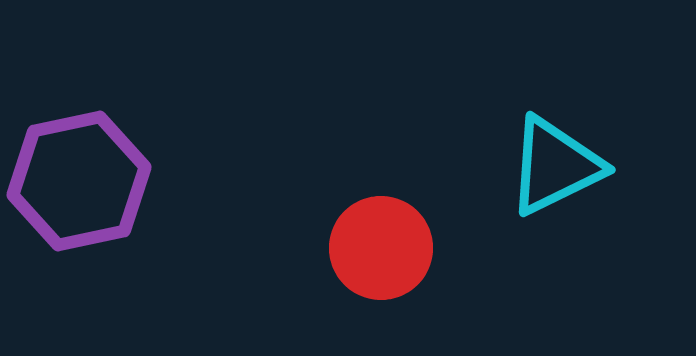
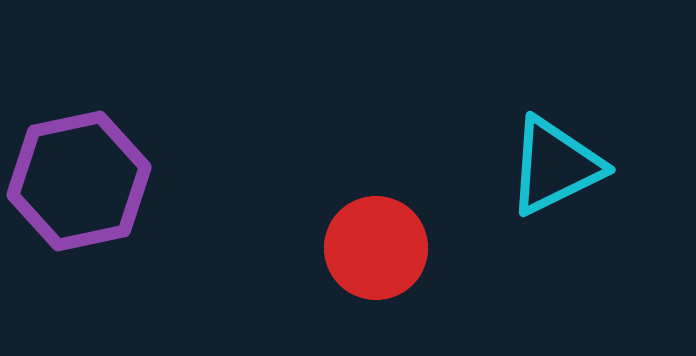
red circle: moved 5 px left
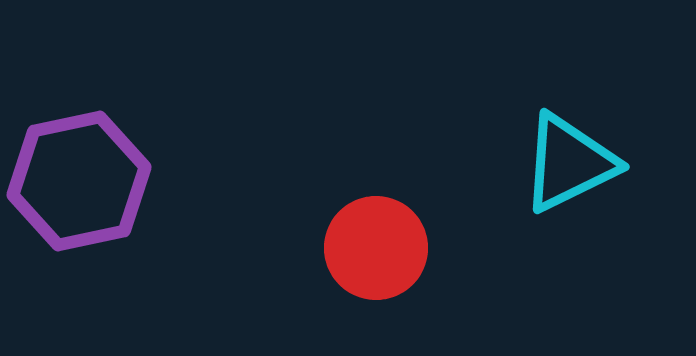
cyan triangle: moved 14 px right, 3 px up
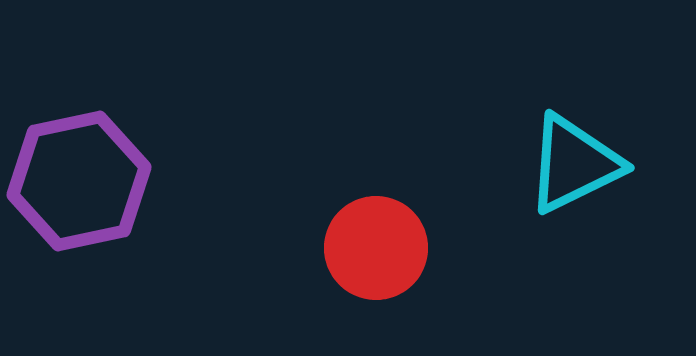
cyan triangle: moved 5 px right, 1 px down
